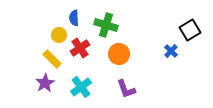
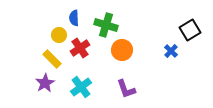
orange circle: moved 3 px right, 4 px up
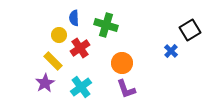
orange circle: moved 13 px down
yellow rectangle: moved 1 px right, 2 px down
